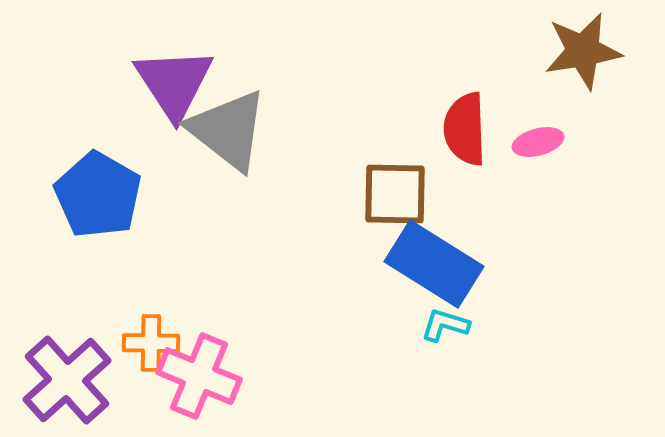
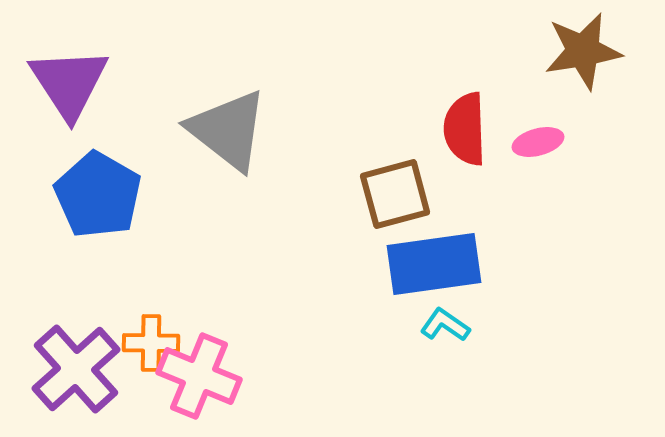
purple triangle: moved 105 px left
brown square: rotated 16 degrees counterclockwise
blue rectangle: rotated 40 degrees counterclockwise
cyan L-shape: rotated 18 degrees clockwise
purple cross: moved 9 px right, 11 px up
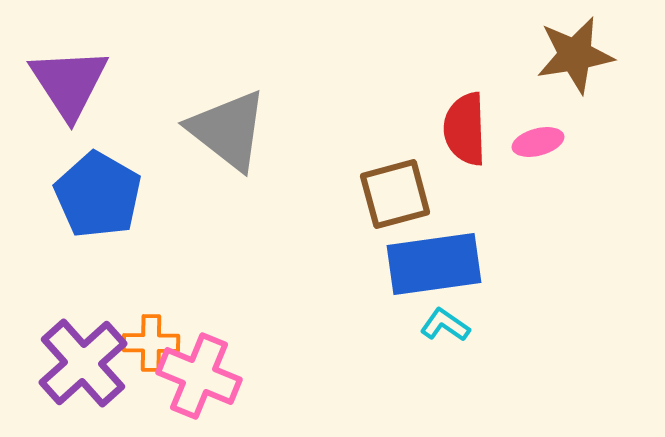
brown star: moved 8 px left, 4 px down
purple cross: moved 7 px right, 6 px up
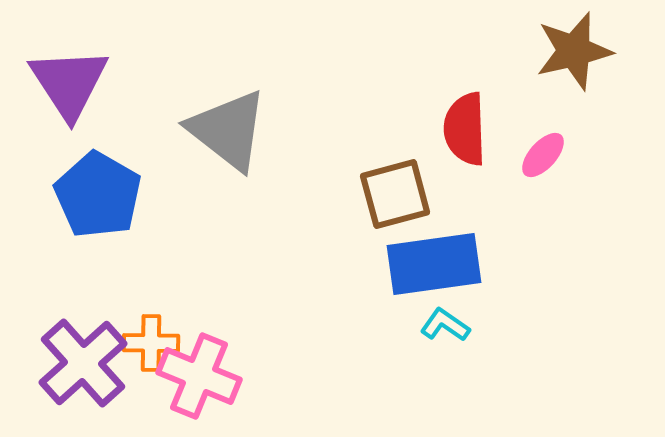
brown star: moved 1 px left, 4 px up; rotated 4 degrees counterclockwise
pink ellipse: moved 5 px right, 13 px down; rotated 33 degrees counterclockwise
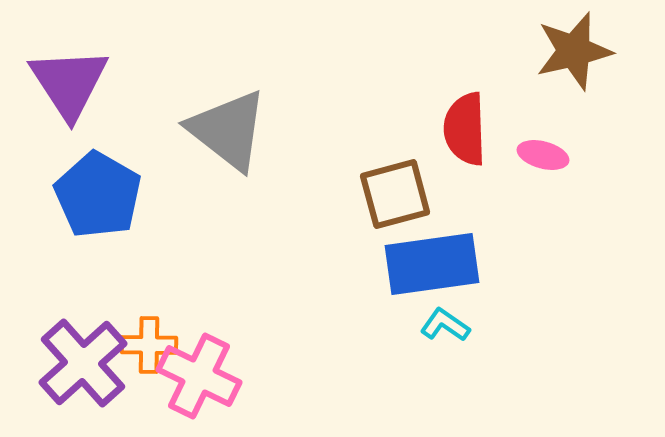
pink ellipse: rotated 63 degrees clockwise
blue rectangle: moved 2 px left
orange cross: moved 2 px left, 2 px down
pink cross: rotated 4 degrees clockwise
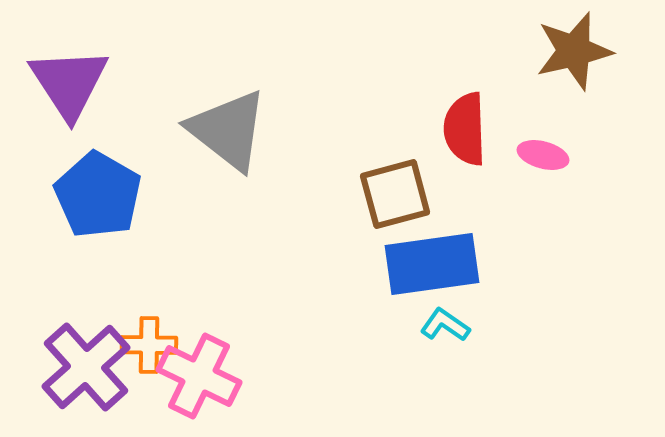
purple cross: moved 3 px right, 4 px down
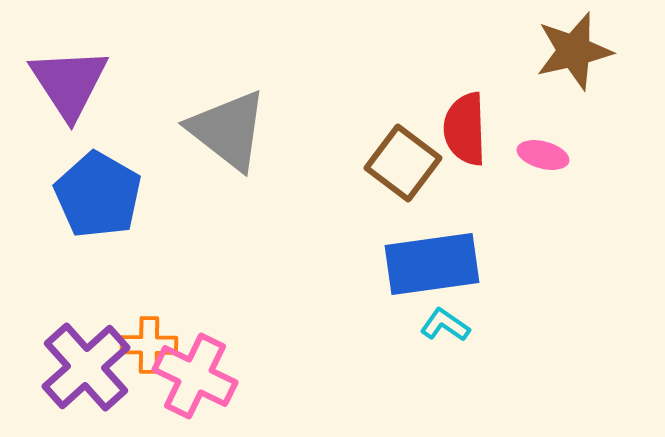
brown square: moved 8 px right, 31 px up; rotated 38 degrees counterclockwise
pink cross: moved 4 px left
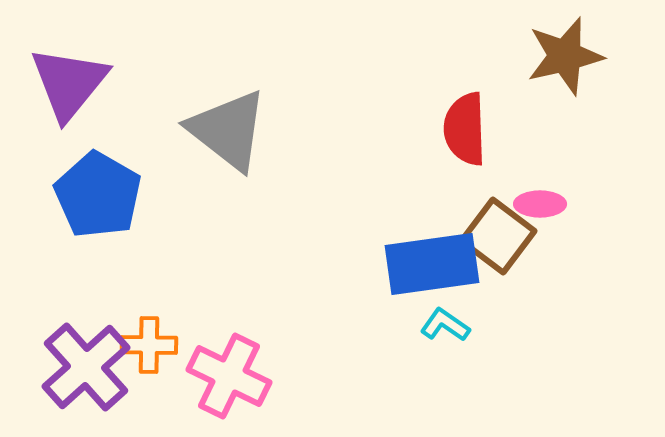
brown star: moved 9 px left, 5 px down
purple triangle: rotated 12 degrees clockwise
pink ellipse: moved 3 px left, 49 px down; rotated 15 degrees counterclockwise
brown square: moved 95 px right, 73 px down
pink cross: moved 34 px right
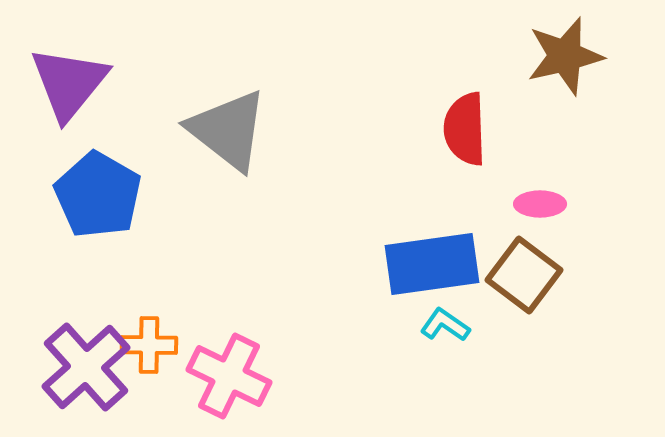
brown square: moved 26 px right, 39 px down
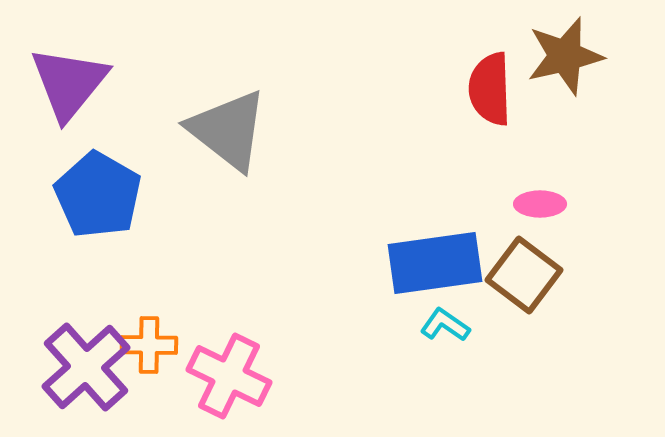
red semicircle: moved 25 px right, 40 px up
blue rectangle: moved 3 px right, 1 px up
